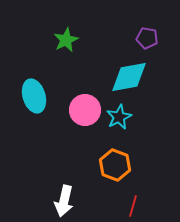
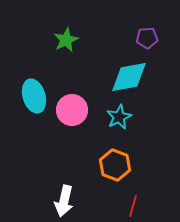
purple pentagon: rotated 15 degrees counterclockwise
pink circle: moved 13 px left
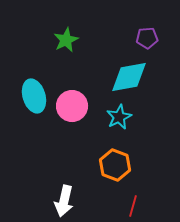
pink circle: moved 4 px up
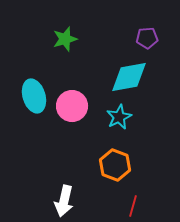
green star: moved 1 px left, 1 px up; rotated 10 degrees clockwise
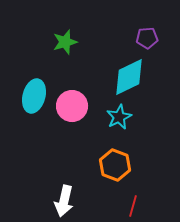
green star: moved 3 px down
cyan diamond: rotated 15 degrees counterclockwise
cyan ellipse: rotated 32 degrees clockwise
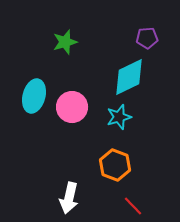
pink circle: moved 1 px down
cyan star: rotated 10 degrees clockwise
white arrow: moved 5 px right, 3 px up
red line: rotated 60 degrees counterclockwise
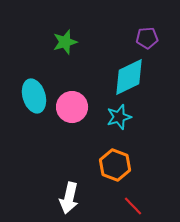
cyan ellipse: rotated 32 degrees counterclockwise
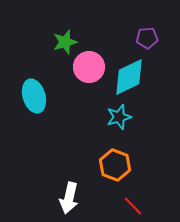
pink circle: moved 17 px right, 40 px up
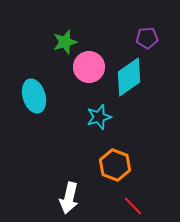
cyan diamond: rotated 9 degrees counterclockwise
cyan star: moved 20 px left
